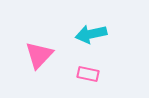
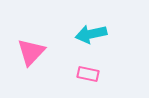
pink triangle: moved 8 px left, 3 px up
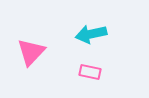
pink rectangle: moved 2 px right, 2 px up
